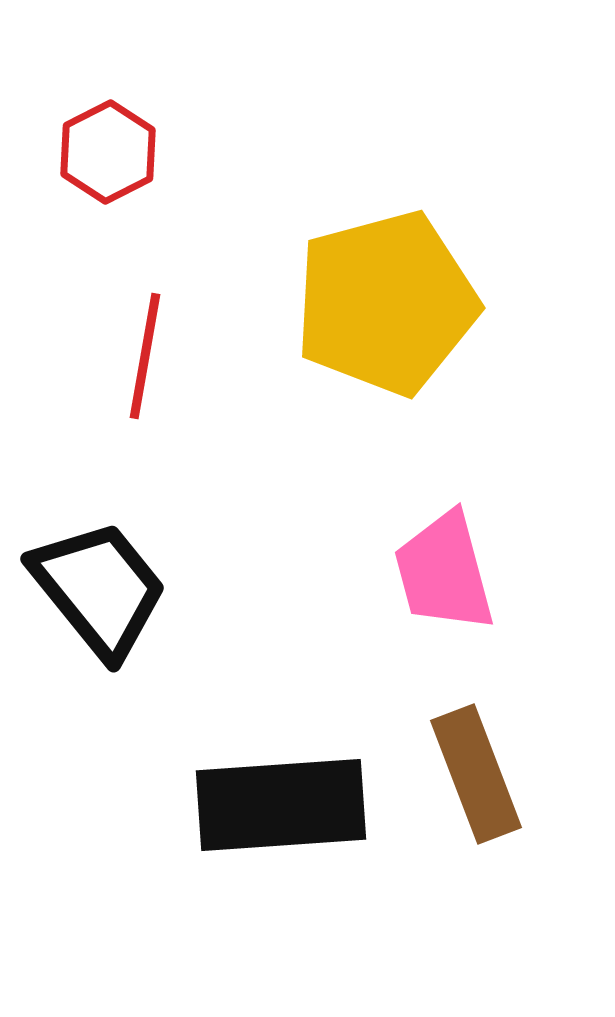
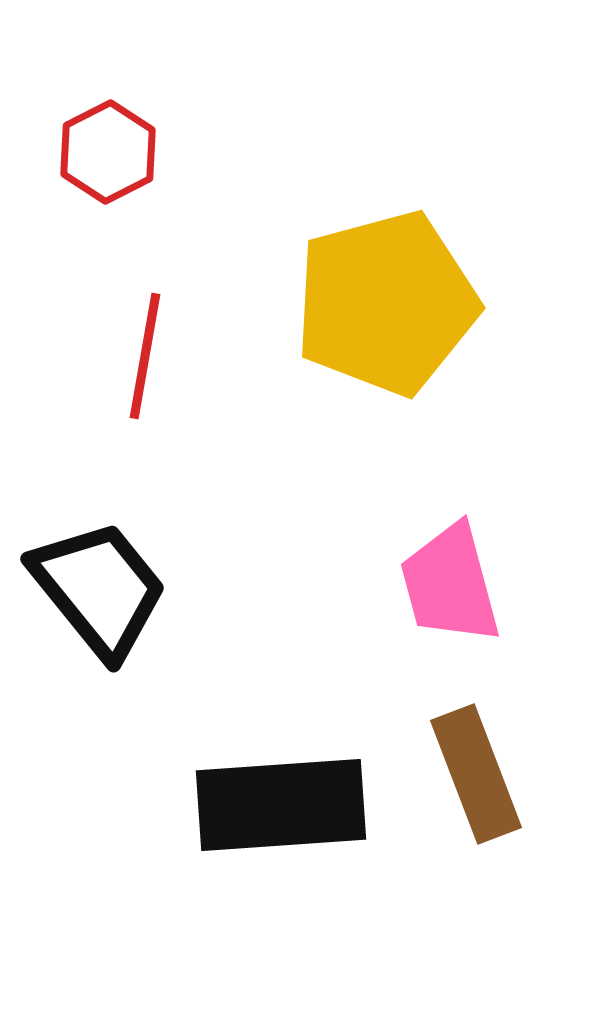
pink trapezoid: moved 6 px right, 12 px down
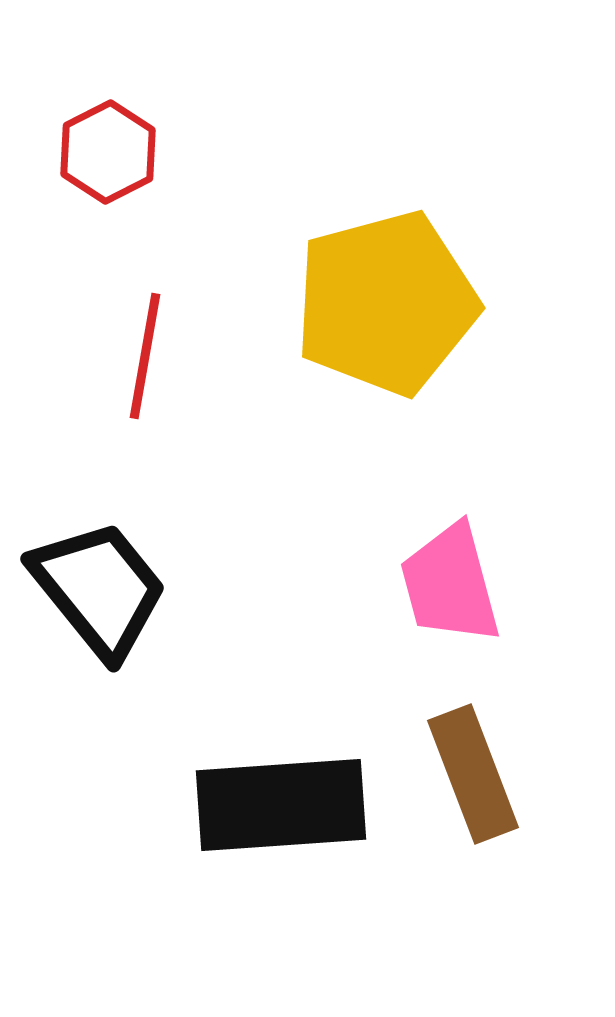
brown rectangle: moved 3 px left
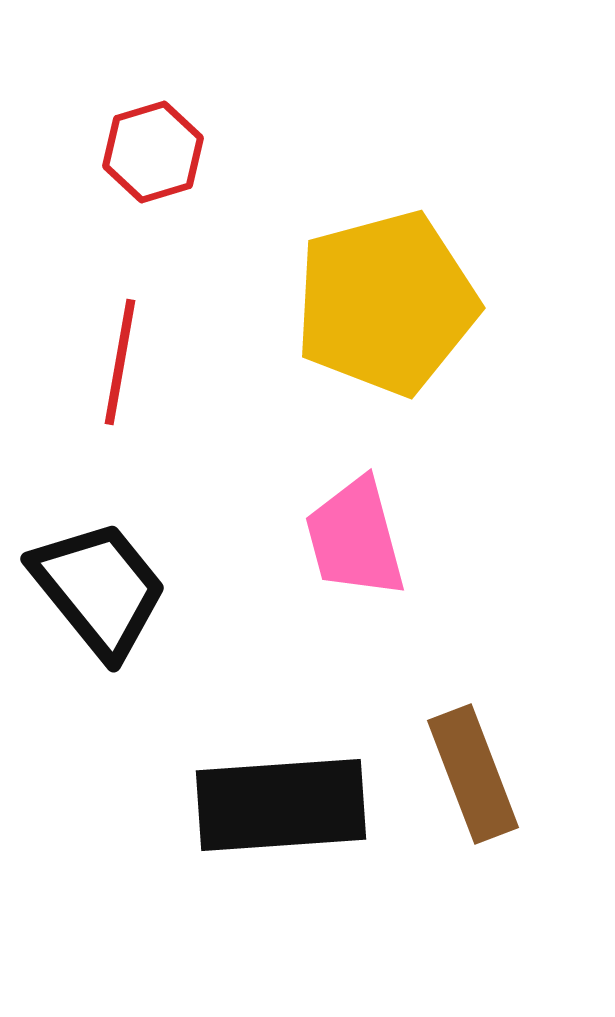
red hexagon: moved 45 px right; rotated 10 degrees clockwise
red line: moved 25 px left, 6 px down
pink trapezoid: moved 95 px left, 46 px up
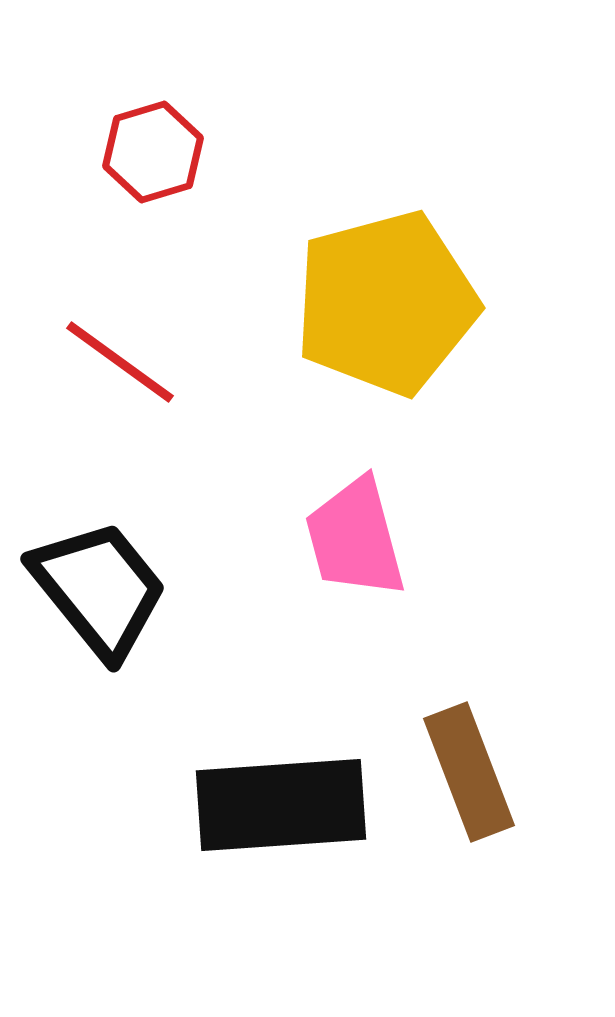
red line: rotated 64 degrees counterclockwise
brown rectangle: moved 4 px left, 2 px up
